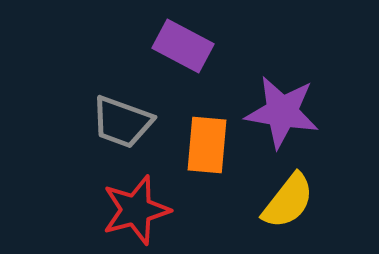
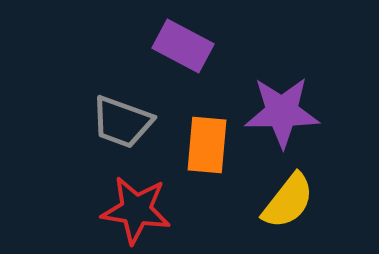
purple star: rotated 10 degrees counterclockwise
red star: rotated 24 degrees clockwise
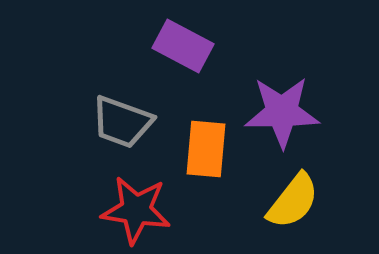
orange rectangle: moved 1 px left, 4 px down
yellow semicircle: moved 5 px right
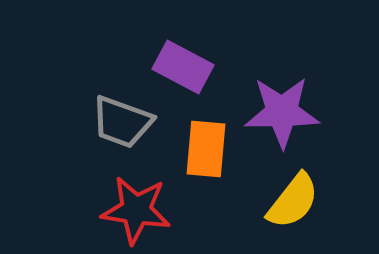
purple rectangle: moved 21 px down
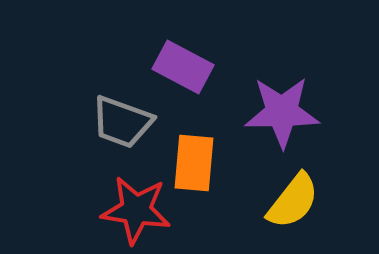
orange rectangle: moved 12 px left, 14 px down
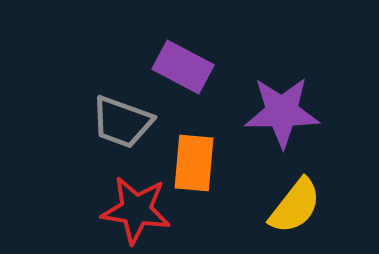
yellow semicircle: moved 2 px right, 5 px down
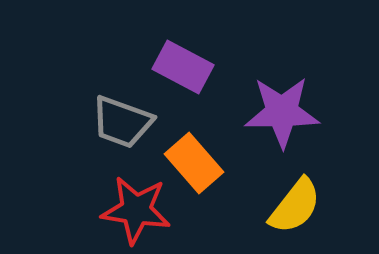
orange rectangle: rotated 46 degrees counterclockwise
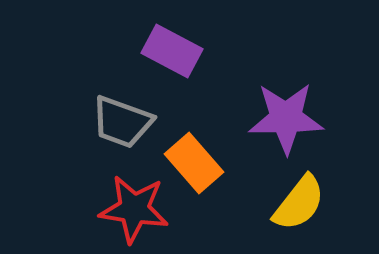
purple rectangle: moved 11 px left, 16 px up
purple star: moved 4 px right, 6 px down
yellow semicircle: moved 4 px right, 3 px up
red star: moved 2 px left, 1 px up
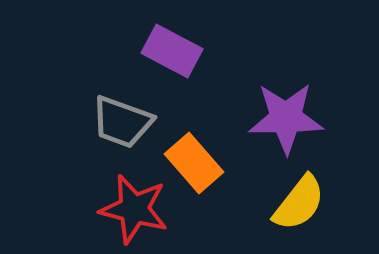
red star: rotated 6 degrees clockwise
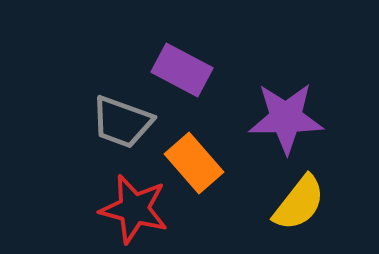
purple rectangle: moved 10 px right, 19 px down
